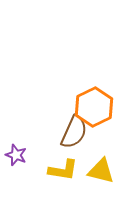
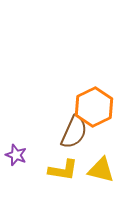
yellow triangle: moved 1 px up
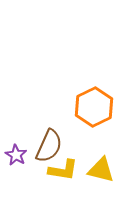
brown semicircle: moved 25 px left, 14 px down
purple star: rotated 10 degrees clockwise
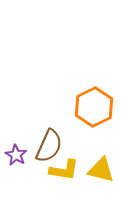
yellow L-shape: moved 1 px right
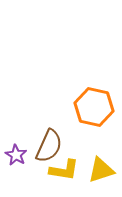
orange hexagon: rotated 21 degrees counterclockwise
yellow triangle: rotated 32 degrees counterclockwise
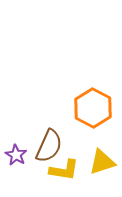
orange hexagon: moved 1 px left, 1 px down; rotated 15 degrees clockwise
yellow triangle: moved 1 px right, 8 px up
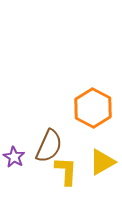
purple star: moved 2 px left, 2 px down
yellow triangle: rotated 12 degrees counterclockwise
yellow L-shape: moved 2 px right, 1 px down; rotated 96 degrees counterclockwise
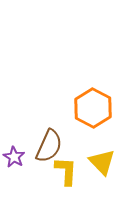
yellow triangle: rotated 44 degrees counterclockwise
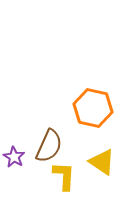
orange hexagon: rotated 15 degrees counterclockwise
yellow triangle: rotated 12 degrees counterclockwise
yellow L-shape: moved 2 px left, 5 px down
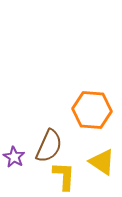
orange hexagon: moved 1 px left, 2 px down; rotated 9 degrees counterclockwise
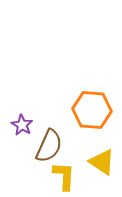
purple star: moved 8 px right, 32 px up
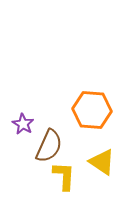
purple star: moved 1 px right, 1 px up
